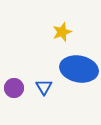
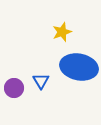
blue ellipse: moved 2 px up
blue triangle: moved 3 px left, 6 px up
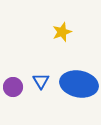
blue ellipse: moved 17 px down
purple circle: moved 1 px left, 1 px up
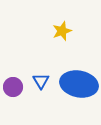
yellow star: moved 1 px up
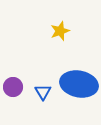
yellow star: moved 2 px left
blue triangle: moved 2 px right, 11 px down
